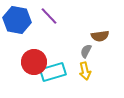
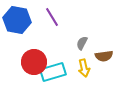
purple line: moved 3 px right, 1 px down; rotated 12 degrees clockwise
brown semicircle: moved 4 px right, 20 px down
gray semicircle: moved 4 px left, 8 px up
yellow arrow: moved 1 px left, 3 px up
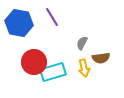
blue hexagon: moved 2 px right, 3 px down
brown semicircle: moved 3 px left, 2 px down
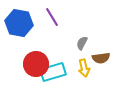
red circle: moved 2 px right, 2 px down
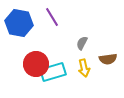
brown semicircle: moved 7 px right, 1 px down
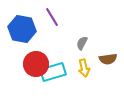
blue hexagon: moved 3 px right, 6 px down
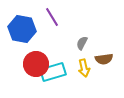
brown semicircle: moved 4 px left
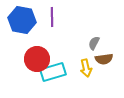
purple line: rotated 30 degrees clockwise
blue hexagon: moved 9 px up
gray semicircle: moved 12 px right
red circle: moved 1 px right, 5 px up
yellow arrow: moved 2 px right
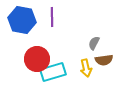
brown semicircle: moved 1 px down
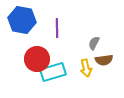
purple line: moved 5 px right, 11 px down
